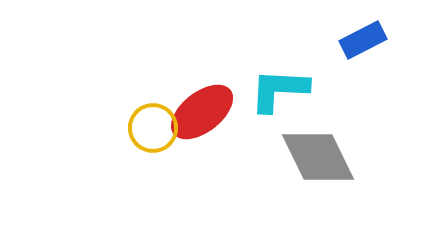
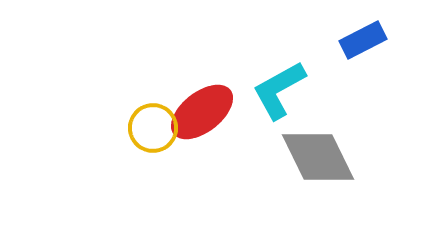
cyan L-shape: rotated 32 degrees counterclockwise
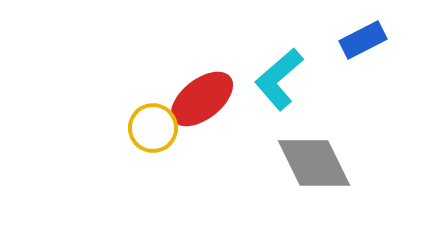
cyan L-shape: moved 11 px up; rotated 12 degrees counterclockwise
red ellipse: moved 13 px up
gray diamond: moved 4 px left, 6 px down
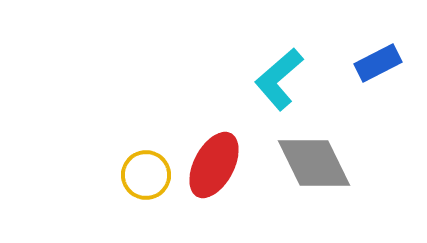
blue rectangle: moved 15 px right, 23 px down
red ellipse: moved 12 px right, 66 px down; rotated 24 degrees counterclockwise
yellow circle: moved 7 px left, 47 px down
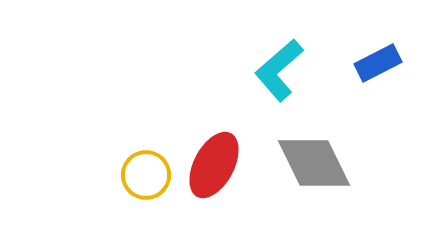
cyan L-shape: moved 9 px up
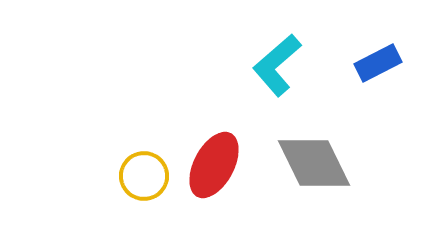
cyan L-shape: moved 2 px left, 5 px up
yellow circle: moved 2 px left, 1 px down
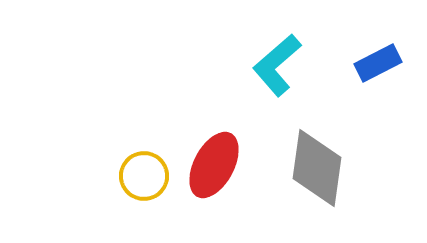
gray diamond: moved 3 px right, 5 px down; rotated 34 degrees clockwise
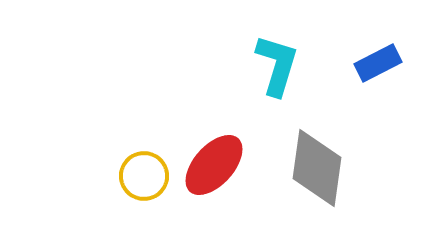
cyan L-shape: rotated 148 degrees clockwise
red ellipse: rotated 14 degrees clockwise
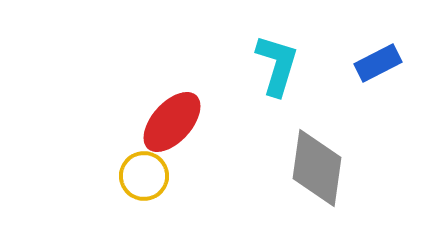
red ellipse: moved 42 px left, 43 px up
